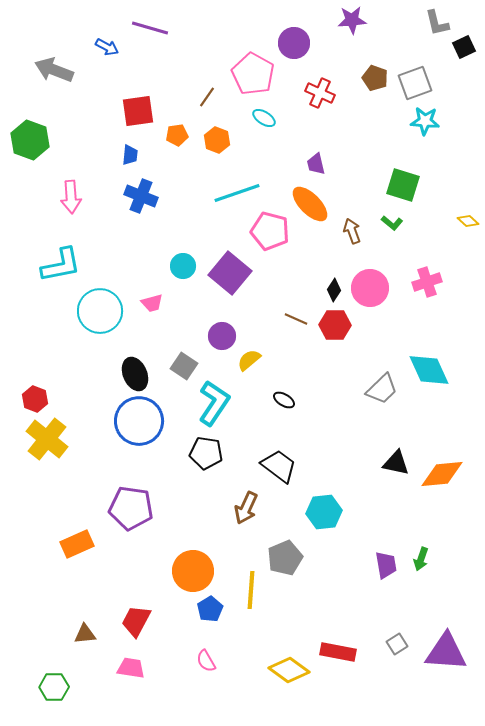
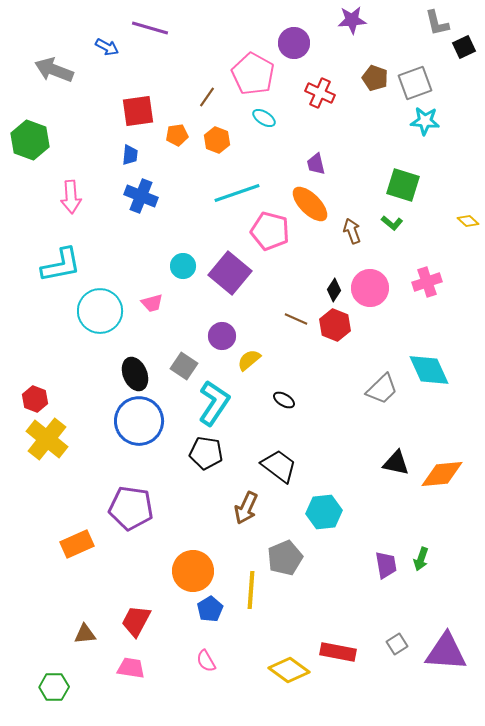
red hexagon at (335, 325): rotated 20 degrees clockwise
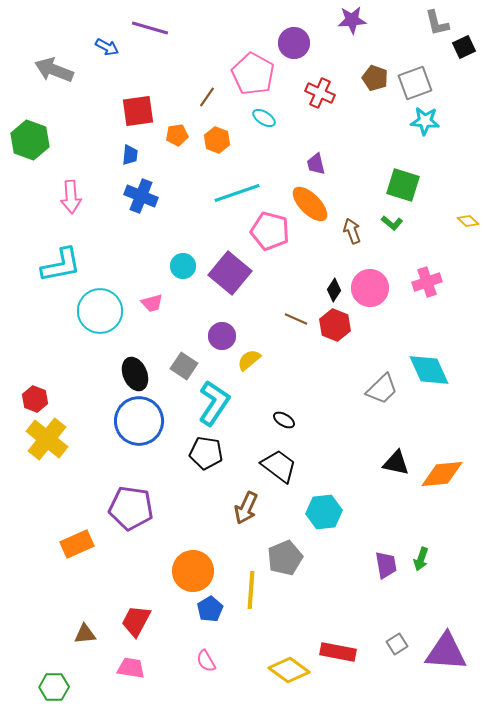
black ellipse at (284, 400): moved 20 px down
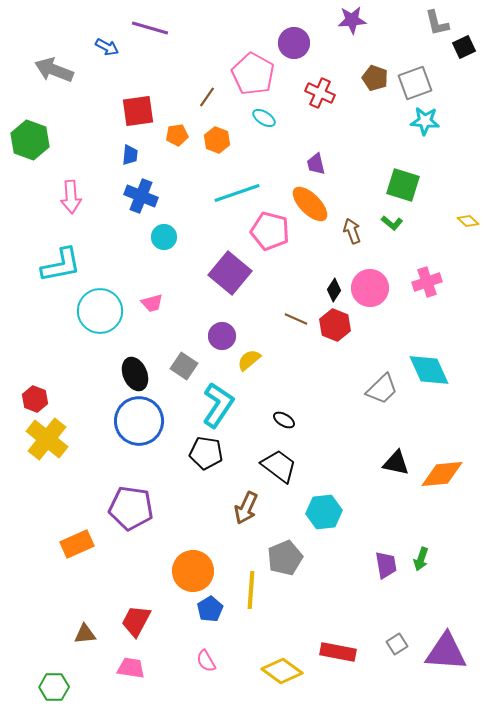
cyan circle at (183, 266): moved 19 px left, 29 px up
cyan L-shape at (214, 403): moved 4 px right, 2 px down
yellow diamond at (289, 670): moved 7 px left, 1 px down
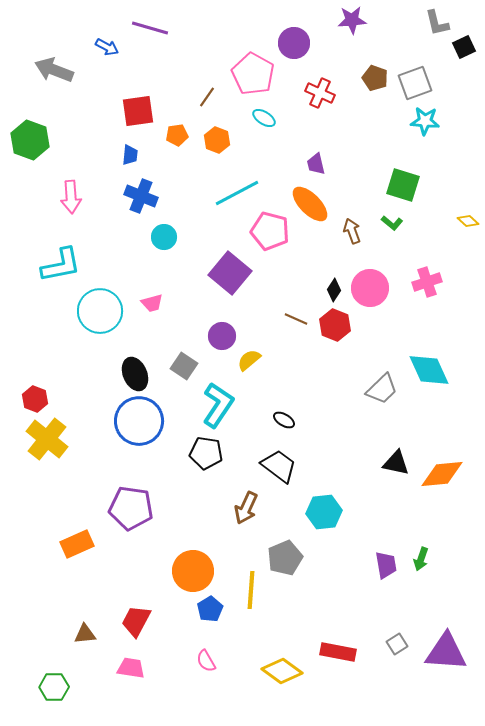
cyan line at (237, 193): rotated 9 degrees counterclockwise
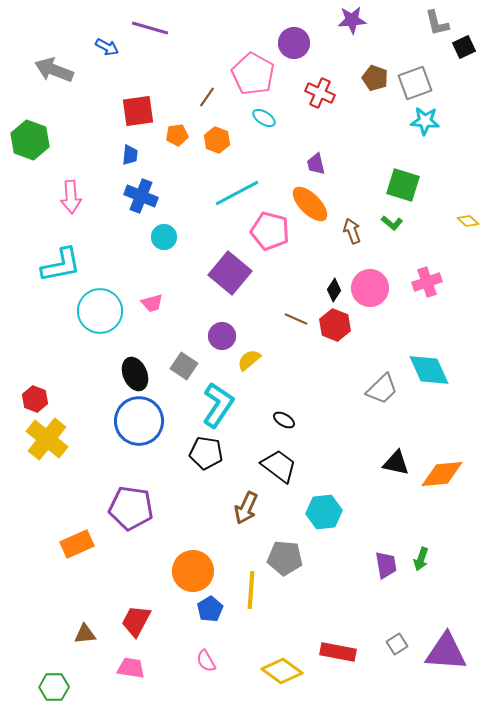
gray pentagon at (285, 558): rotated 28 degrees clockwise
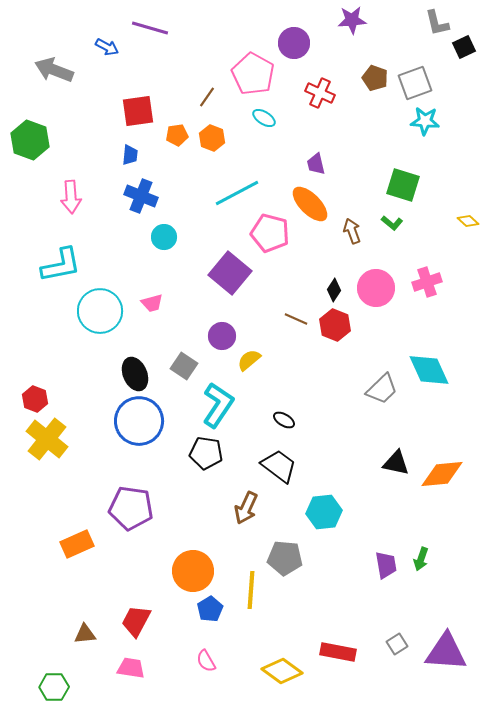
orange hexagon at (217, 140): moved 5 px left, 2 px up
pink pentagon at (270, 231): moved 2 px down
pink circle at (370, 288): moved 6 px right
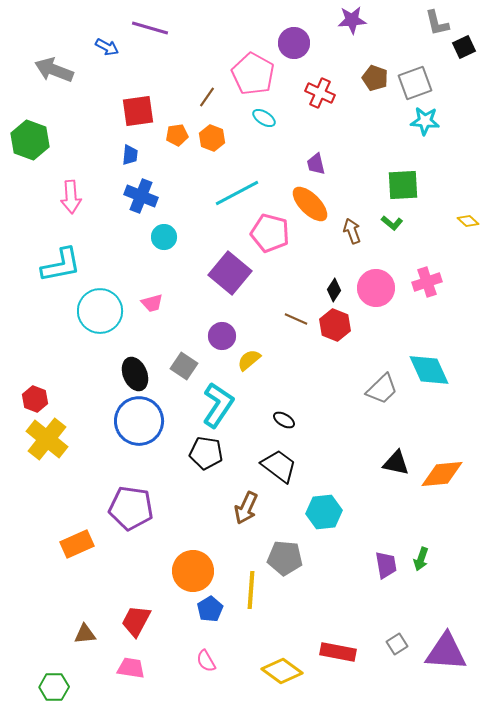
green square at (403, 185): rotated 20 degrees counterclockwise
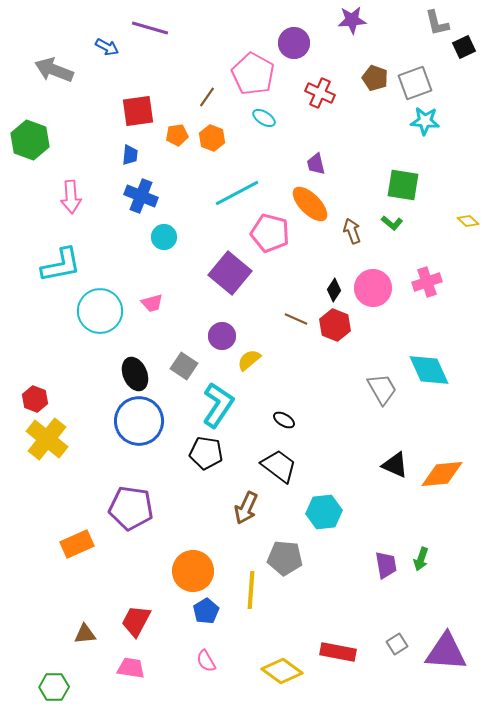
green square at (403, 185): rotated 12 degrees clockwise
pink circle at (376, 288): moved 3 px left
gray trapezoid at (382, 389): rotated 76 degrees counterclockwise
black triangle at (396, 463): moved 1 px left, 2 px down; rotated 12 degrees clockwise
blue pentagon at (210, 609): moved 4 px left, 2 px down
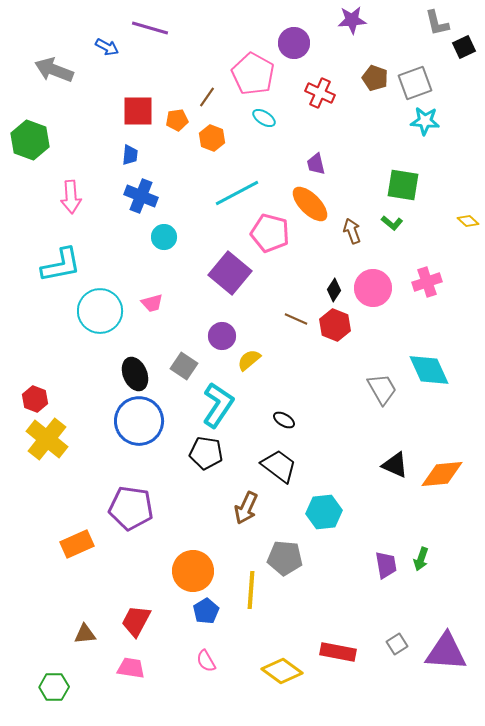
red square at (138, 111): rotated 8 degrees clockwise
orange pentagon at (177, 135): moved 15 px up
